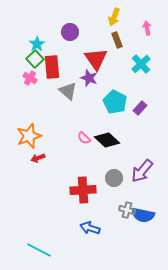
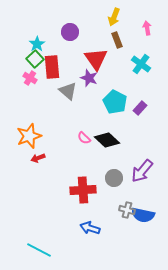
cyan cross: rotated 12 degrees counterclockwise
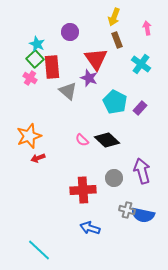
cyan star: rotated 14 degrees counterclockwise
pink semicircle: moved 2 px left, 2 px down
purple arrow: rotated 125 degrees clockwise
cyan line: rotated 15 degrees clockwise
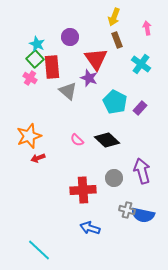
purple circle: moved 5 px down
pink semicircle: moved 5 px left
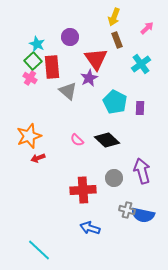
pink arrow: rotated 56 degrees clockwise
green square: moved 2 px left, 2 px down
cyan cross: rotated 18 degrees clockwise
purple star: rotated 24 degrees clockwise
purple rectangle: rotated 40 degrees counterclockwise
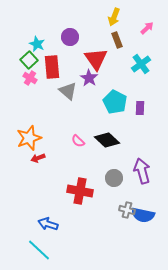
green square: moved 4 px left, 1 px up
purple star: rotated 12 degrees counterclockwise
orange star: moved 2 px down
pink semicircle: moved 1 px right, 1 px down
red cross: moved 3 px left, 1 px down; rotated 15 degrees clockwise
blue arrow: moved 42 px left, 4 px up
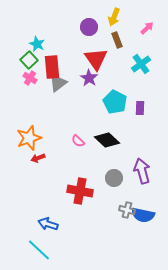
purple circle: moved 19 px right, 10 px up
gray triangle: moved 10 px left, 8 px up; rotated 42 degrees clockwise
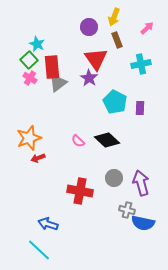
cyan cross: rotated 24 degrees clockwise
purple arrow: moved 1 px left, 12 px down
blue semicircle: moved 8 px down
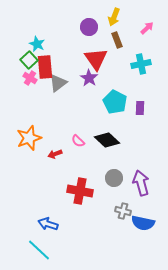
red rectangle: moved 7 px left
red arrow: moved 17 px right, 4 px up
gray cross: moved 4 px left, 1 px down
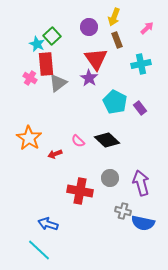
green square: moved 23 px right, 24 px up
red rectangle: moved 1 px right, 3 px up
purple rectangle: rotated 40 degrees counterclockwise
orange star: rotated 20 degrees counterclockwise
gray circle: moved 4 px left
